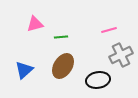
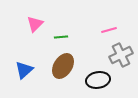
pink triangle: rotated 30 degrees counterclockwise
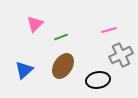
green line: rotated 16 degrees counterclockwise
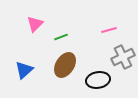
gray cross: moved 2 px right, 2 px down
brown ellipse: moved 2 px right, 1 px up
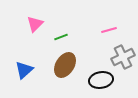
black ellipse: moved 3 px right
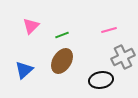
pink triangle: moved 4 px left, 2 px down
green line: moved 1 px right, 2 px up
brown ellipse: moved 3 px left, 4 px up
